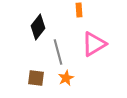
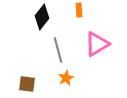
black diamond: moved 4 px right, 10 px up
pink triangle: moved 3 px right
gray line: moved 2 px up
brown square: moved 9 px left, 6 px down
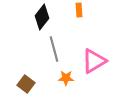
pink triangle: moved 3 px left, 17 px down
gray line: moved 4 px left, 1 px up
orange star: rotated 28 degrees clockwise
brown square: moved 1 px left; rotated 30 degrees clockwise
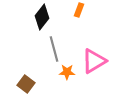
orange rectangle: rotated 24 degrees clockwise
orange star: moved 1 px right, 6 px up
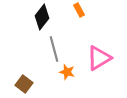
orange rectangle: rotated 48 degrees counterclockwise
pink triangle: moved 5 px right, 3 px up
orange star: rotated 14 degrees clockwise
brown square: moved 2 px left
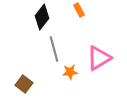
orange star: moved 3 px right; rotated 21 degrees counterclockwise
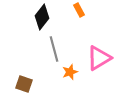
orange star: rotated 14 degrees counterclockwise
brown square: rotated 18 degrees counterclockwise
